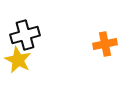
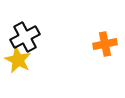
black cross: moved 2 px down; rotated 12 degrees counterclockwise
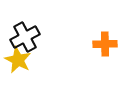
orange cross: rotated 10 degrees clockwise
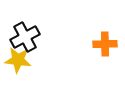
yellow star: rotated 20 degrees counterclockwise
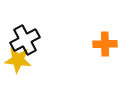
black cross: moved 3 px down
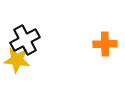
yellow star: moved 1 px left
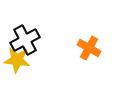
orange cross: moved 16 px left, 4 px down; rotated 30 degrees clockwise
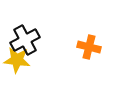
orange cross: moved 1 px up; rotated 15 degrees counterclockwise
